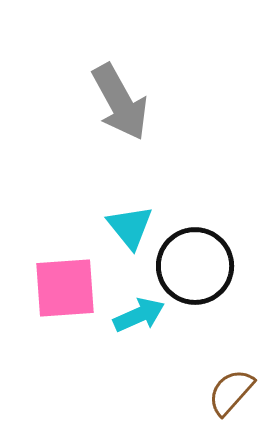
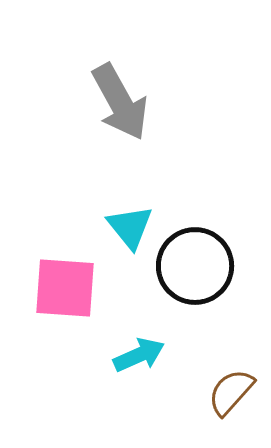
pink square: rotated 8 degrees clockwise
cyan arrow: moved 40 px down
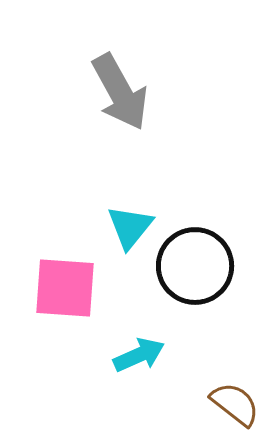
gray arrow: moved 10 px up
cyan triangle: rotated 18 degrees clockwise
brown semicircle: moved 4 px right, 12 px down; rotated 86 degrees clockwise
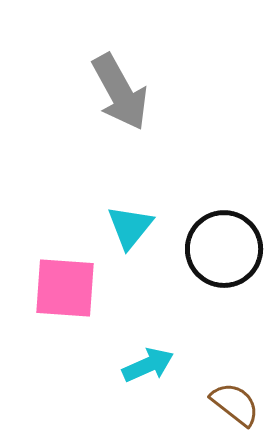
black circle: moved 29 px right, 17 px up
cyan arrow: moved 9 px right, 10 px down
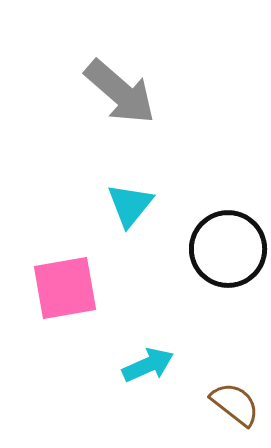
gray arrow: rotated 20 degrees counterclockwise
cyan triangle: moved 22 px up
black circle: moved 4 px right
pink square: rotated 14 degrees counterclockwise
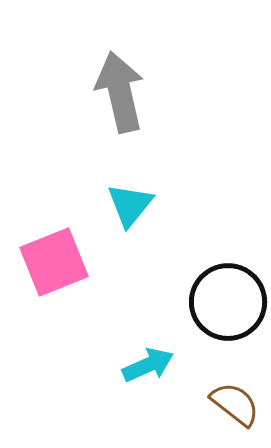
gray arrow: rotated 144 degrees counterclockwise
black circle: moved 53 px down
pink square: moved 11 px left, 26 px up; rotated 12 degrees counterclockwise
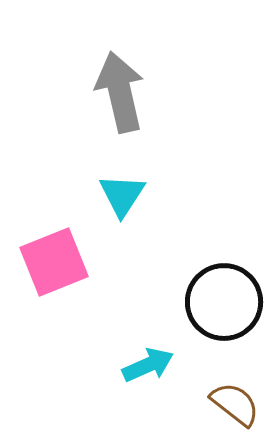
cyan triangle: moved 8 px left, 10 px up; rotated 6 degrees counterclockwise
black circle: moved 4 px left
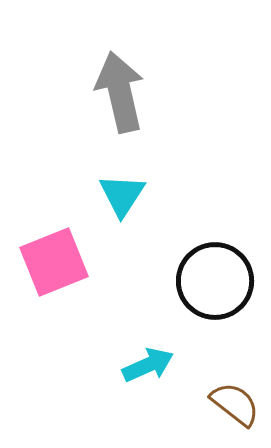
black circle: moved 9 px left, 21 px up
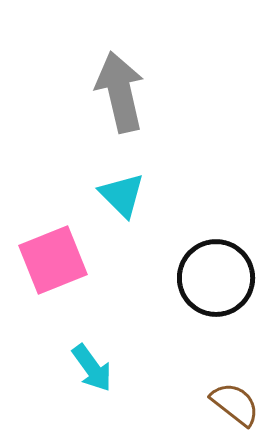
cyan triangle: rotated 18 degrees counterclockwise
pink square: moved 1 px left, 2 px up
black circle: moved 1 px right, 3 px up
cyan arrow: moved 56 px left, 3 px down; rotated 78 degrees clockwise
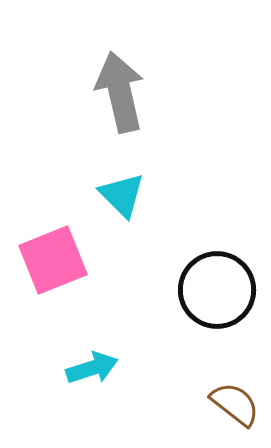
black circle: moved 1 px right, 12 px down
cyan arrow: rotated 72 degrees counterclockwise
